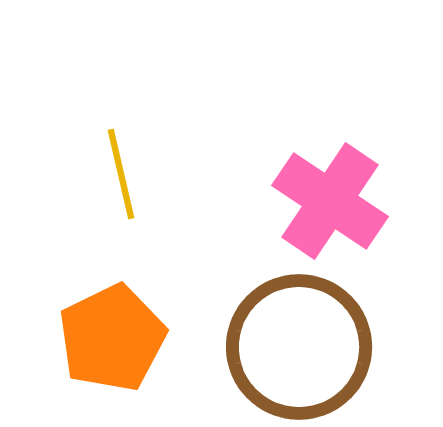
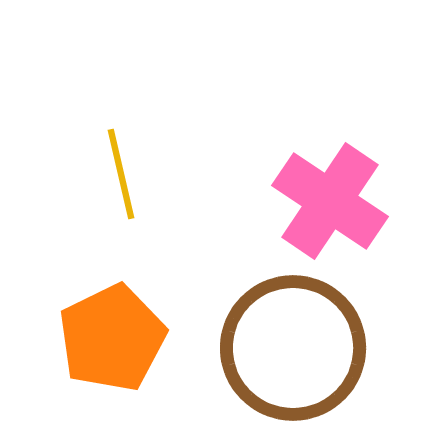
brown circle: moved 6 px left, 1 px down
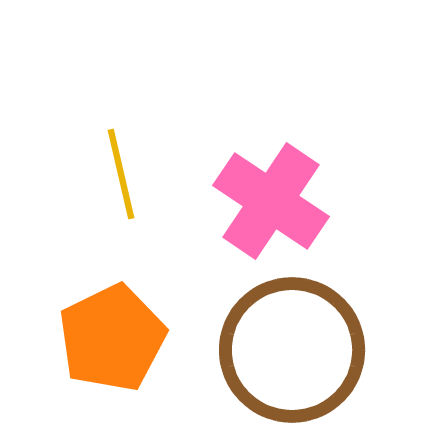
pink cross: moved 59 px left
brown circle: moved 1 px left, 2 px down
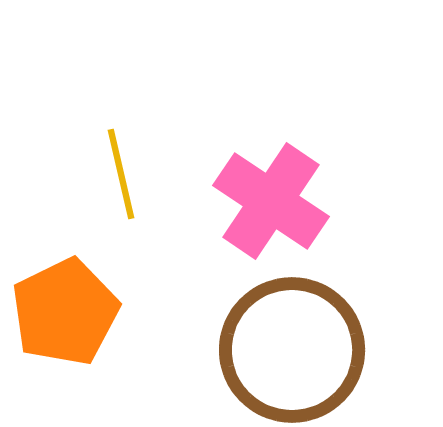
orange pentagon: moved 47 px left, 26 px up
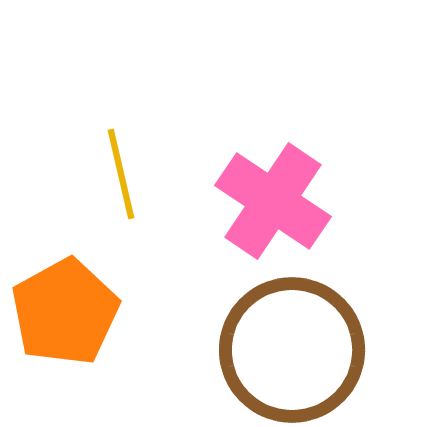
pink cross: moved 2 px right
orange pentagon: rotated 3 degrees counterclockwise
